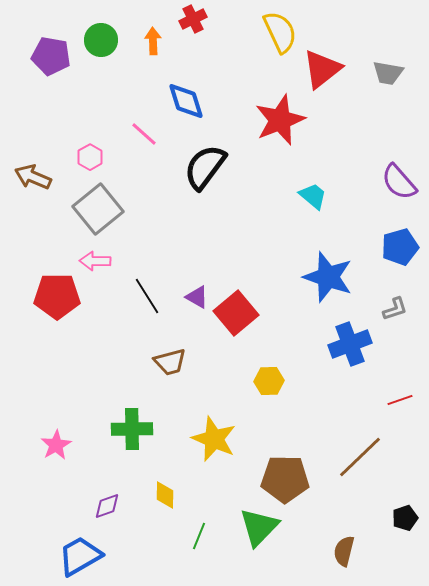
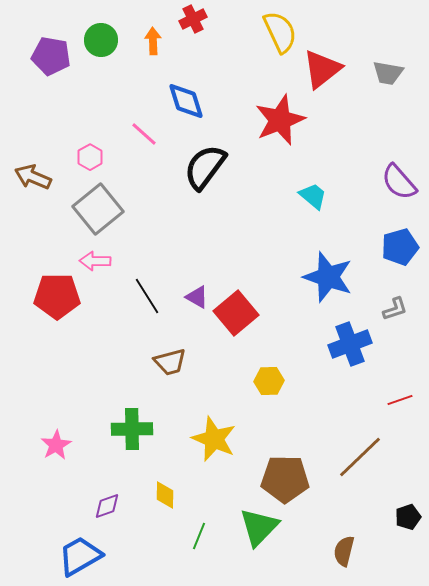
black pentagon: moved 3 px right, 1 px up
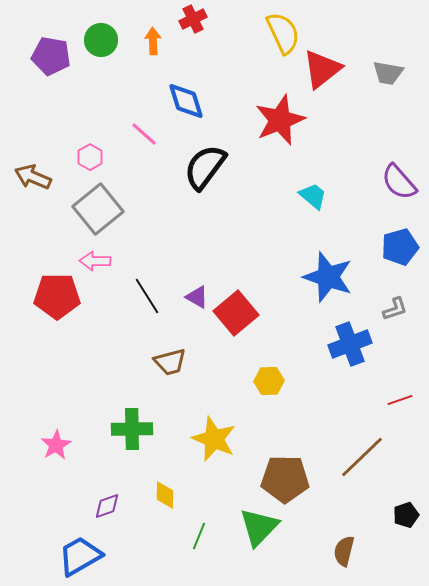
yellow semicircle: moved 3 px right, 1 px down
brown line: moved 2 px right
black pentagon: moved 2 px left, 2 px up
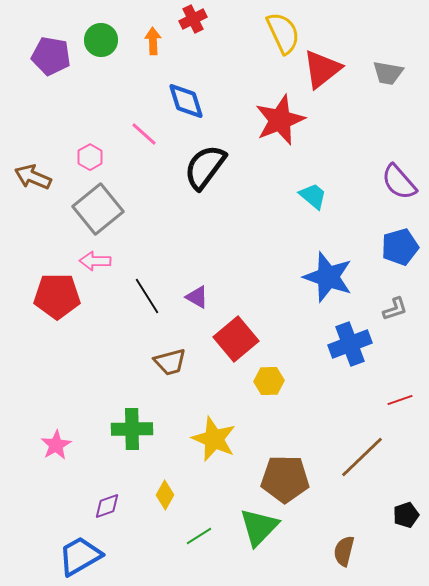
red square: moved 26 px down
yellow diamond: rotated 28 degrees clockwise
green line: rotated 36 degrees clockwise
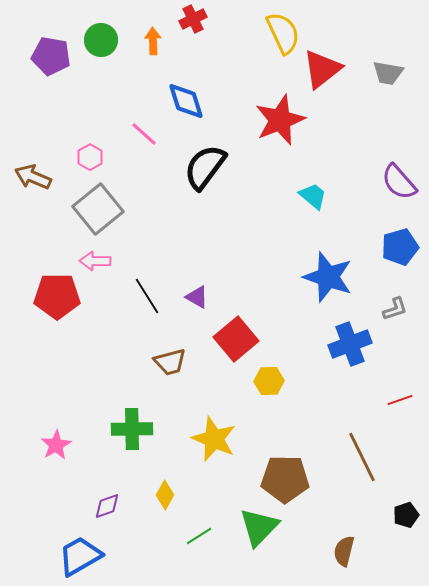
brown line: rotated 72 degrees counterclockwise
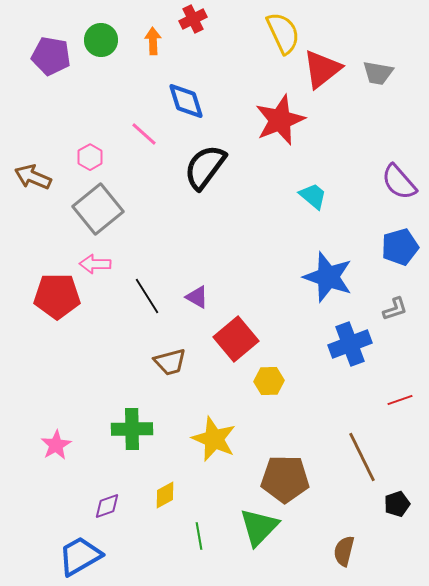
gray trapezoid: moved 10 px left
pink arrow: moved 3 px down
yellow diamond: rotated 32 degrees clockwise
black pentagon: moved 9 px left, 11 px up
green line: rotated 68 degrees counterclockwise
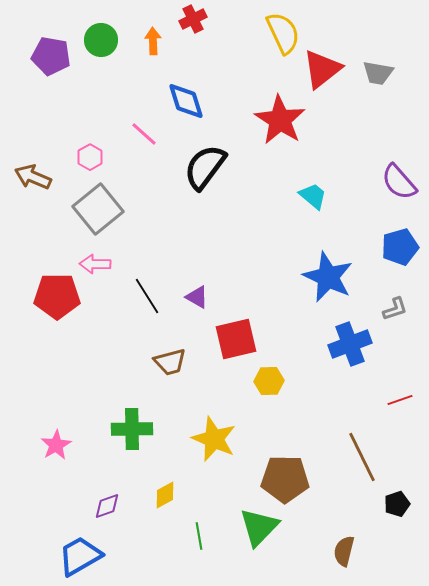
red star: rotated 18 degrees counterclockwise
blue star: rotated 6 degrees clockwise
red square: rotated 27 degrees clockwise
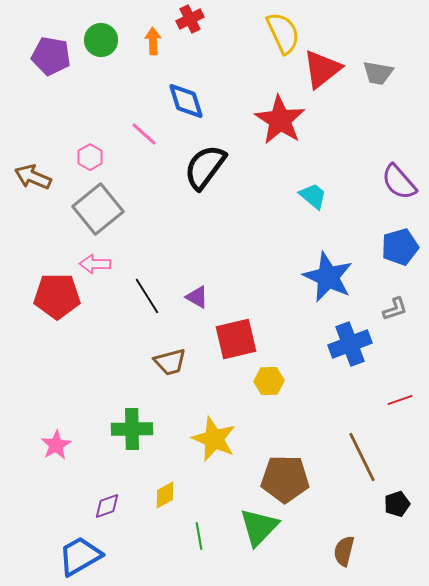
red cross: moved 3 px left
